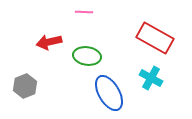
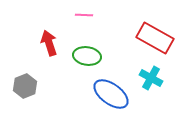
pink line: moved 3 px down
red arrow: moved 1 px down; rotated 85 degrees clockwise
blue ellipse: moved 2 px right, 1 px down; rotated 24 degrees counterclockwise
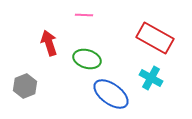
green ellipse: moved 3 px down; rotated 8 degrees clockwise
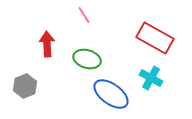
pink line: rotated 54 degrees clockwise
red arrow: moved 2 px left, 1 px down; rotated 15 degrees clockwise
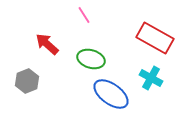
red arrow: rotated 45 degrees counterclockwise
green ellipse: moved 4 px right
gray hexagon: moved 2 px right, 5 px up
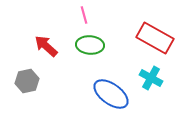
pink line: rotated 18 degrees clockwise
red arrow: moved 1 px left, 2 px down
green ellipse: moved 1 px left, 14 px up; rotated 12 degrees counterclockwise
gray hexagon: rotated 10 degrees clockwise
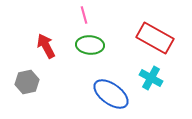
red arrow: rotated 20 degrees clockwise
gray hexagon: moved 1 px down
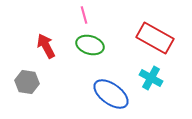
green ellipse: rotated 12 degrees clockwise
gray hexagon: rotated 20 degrees clockwise
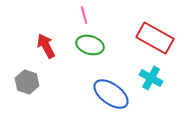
gray hexagon: rotated 10 degrees clockwise
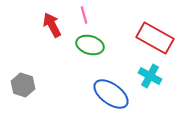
red arrow: moved 6 px right, 21 px up
cyan cross: moved 1 px left, 2 px up
gray hexagon: moved 4 px left, 3 px down
